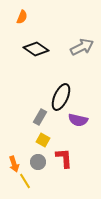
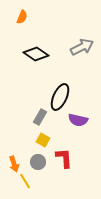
black diamond: moved 5 px down
black ellipse: moved 1 px left
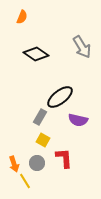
gray arrow: rotated 85 degrees clockwise
black ellipse: rotated 28 degrees clockwise
gray circle: moved 1 px left, 1 px down
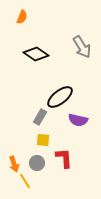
yellow square: rotated 24 degrees counterclockwise
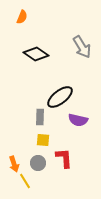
gray rectangle: rotated 28 degrees counterclockwise
gray circle: moved 1 px right
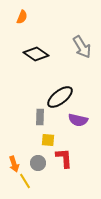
yellow square: moved 5 px right
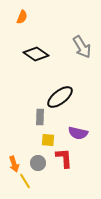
purple semicircle: moved 13 px down
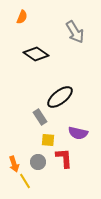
gray arrow: moved 7 px left, 15 px up
gray rectangle: rotated 35 degrees counterclockwise
gray circle: moved 1 px up
